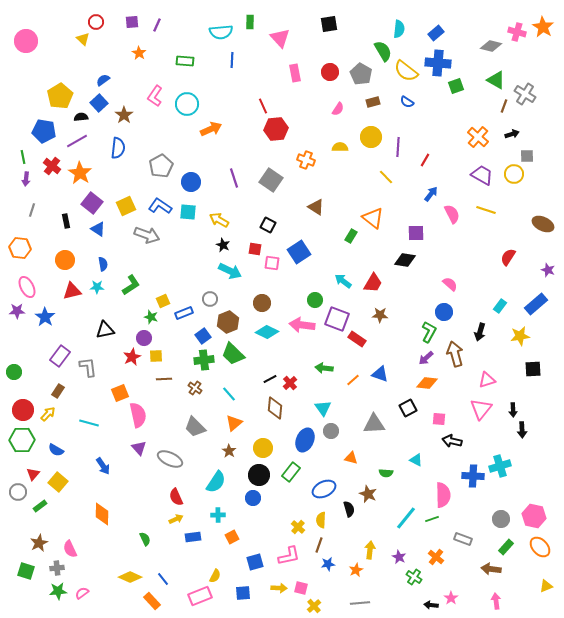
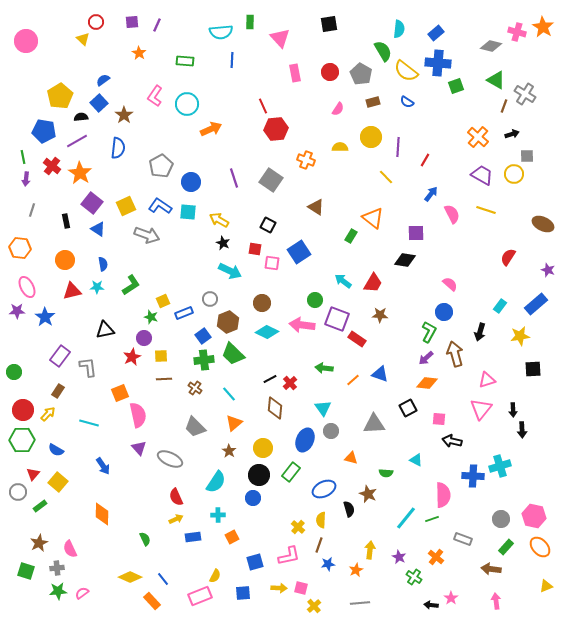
black star at (223, 245): moved 2 px up
yellow square at (156, 356): moved 5 px right
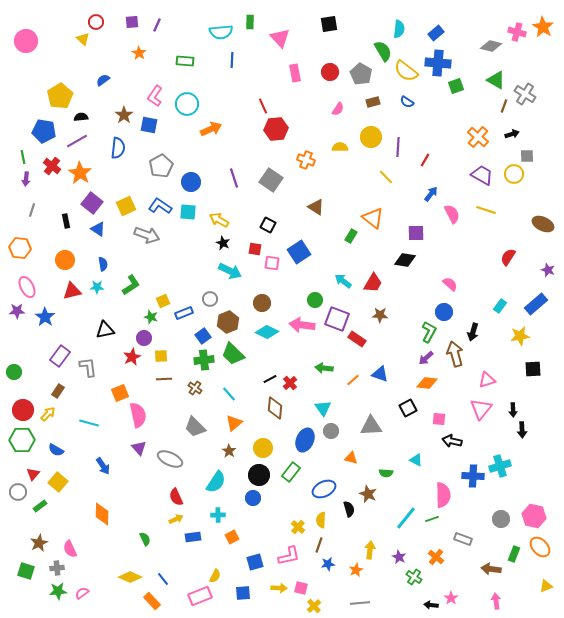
blue square at (99, 103): moved 50 px right, 22 px down; rotated 36 degrees counterclockwise
black arrow at (480, 332): moved 7 px left
gray triangle at (374, 424): moved 3 px left, 2 px down
green rectangle at (506, 547): moved 8 px right, 7 px down; rotated 21 degrees counterclockwise
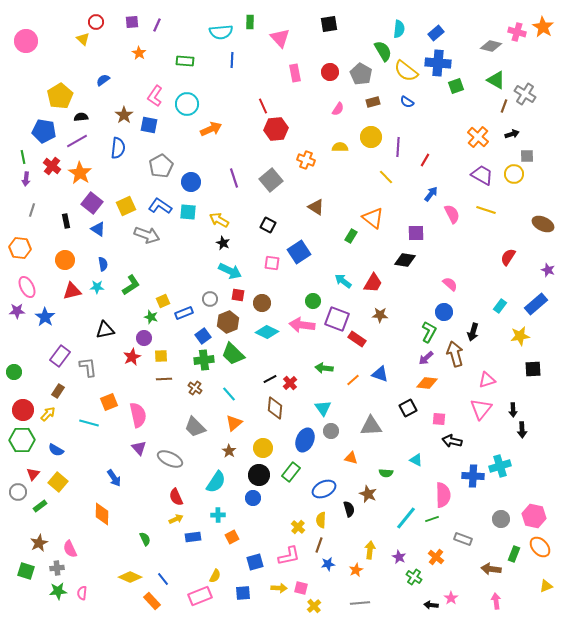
gray square at (271, 180): rotated 15 degrees clockwise
red square at (255, 249): moved 17 px left, 46 px down
green circle at (315, 300): moved 2 px left, 1 px down
orange square at (120, 393): moved 11 px left, 9 px down
blue arrow at (103, 466): moved 11 px right, 12 px down
pink semicircle at (82, 593): rotated 48 degrees counterclockwise
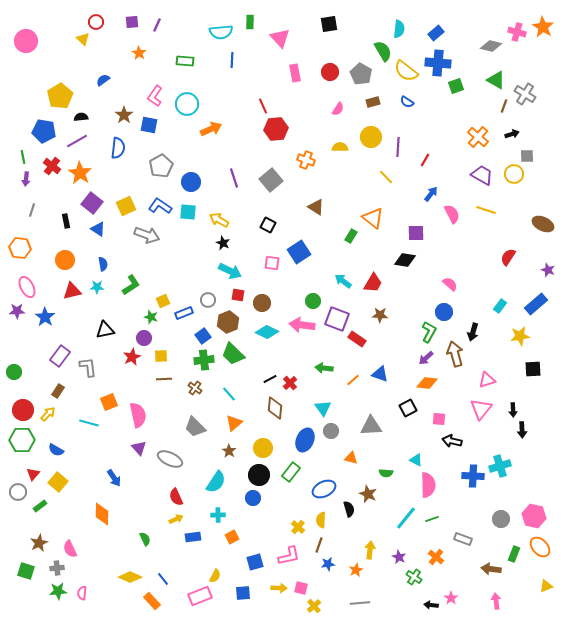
gray circle at (210, 299): moved 2 px left, 1 px down
pink semicircle at (443, 495): moved 15 px left, 10 px up
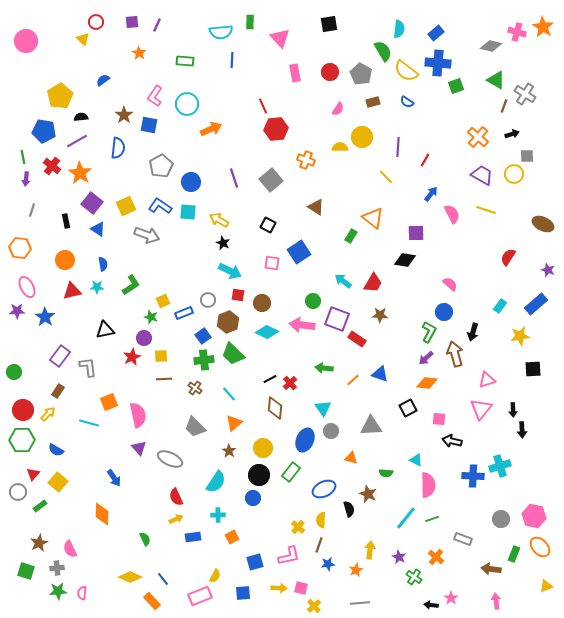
yellow circle at (371, 137): moved 9 px left
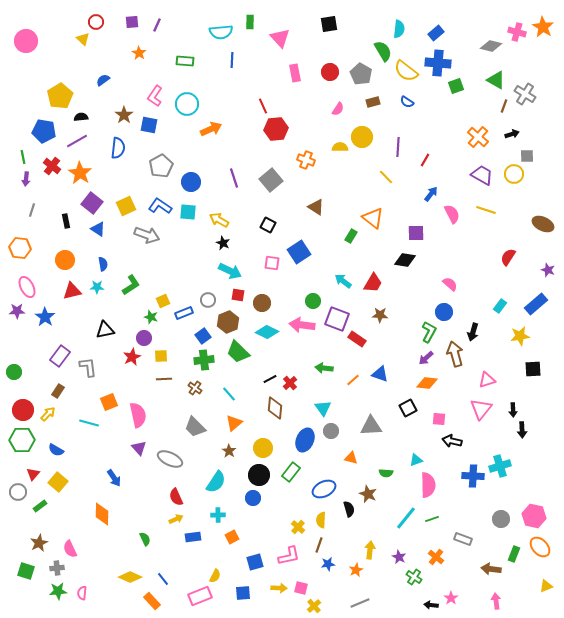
green trapezoid at (233, 354): moved 5 px right, 2 px up
cyan triangle at (416, 460): rotated 48 degrees counterclockwise
gray line at (360, 603): rotated 18 degrees counterclockwise
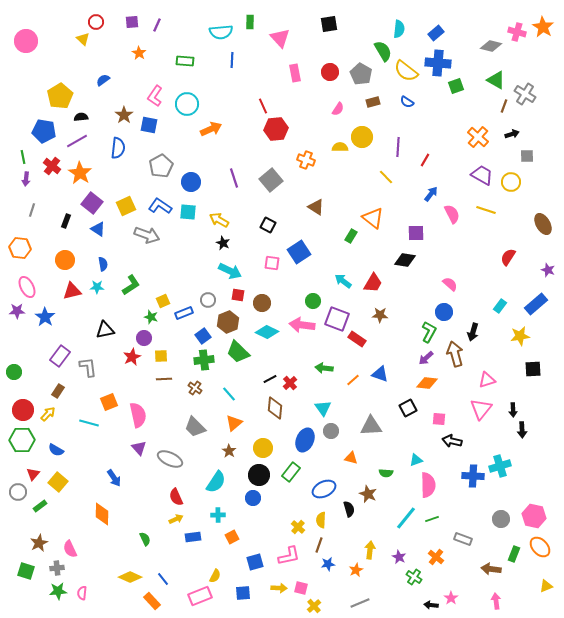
yellow circle at (514, 174): moved 3 px left, 8 px down
black rectangle at (66, 221): rotated 32 degrees clockwise
brown ellipse at (543, 224): rotated 35 degrees clockwise
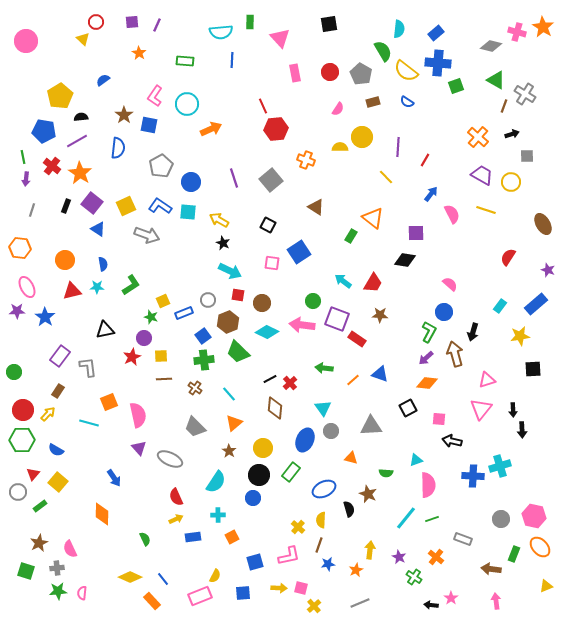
black rectangle at (66, 221): moved 15 px up
